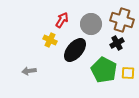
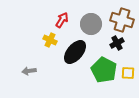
black ellipse: moved 2 px down
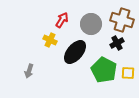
gray arrow: rotated 64 degrees counterclockwise
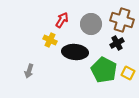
black ellipse: rotated 55 degrees clockwise
yellow square: rotated 24 degrees clockwise
